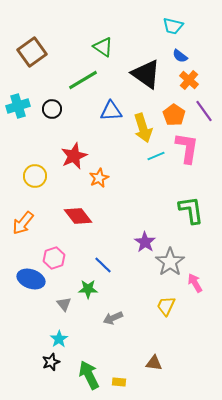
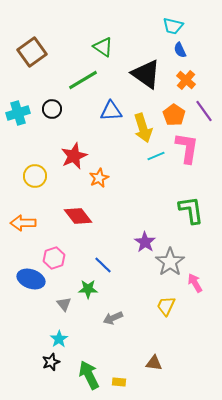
blue semicircle: moved 6 px up; rotated 28 degrees clockwise
orange cross: moved 3 px left
cyan cross: moved 7 px down
orange arrow: rotated 50 degrees clockwise
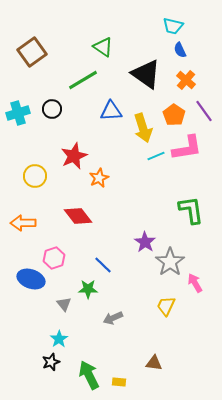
pink L-shape: rotated 72 degrees clockwise
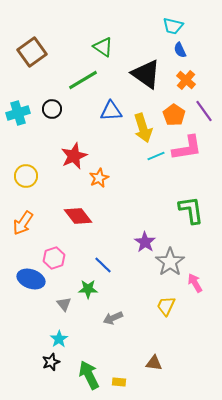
yellow circle: moved 9 px left
orange arrow: rotated 55 degrees counterclockwise
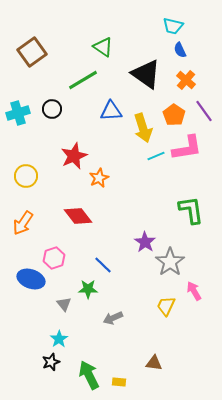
pink arrow: moved 1 px left, 8 px down
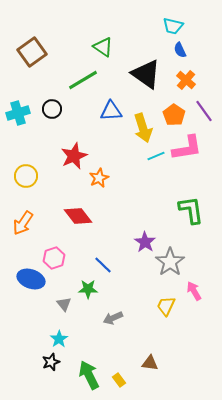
brown triangle: moved 4 px left
yellow rectangle: moved 2 px up; rotated 48 degrees clockwise
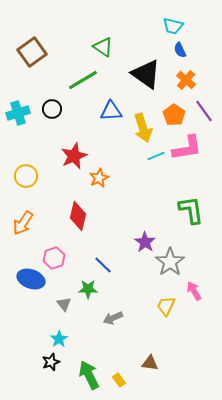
red diamond: rotated 52 degrees clockwise
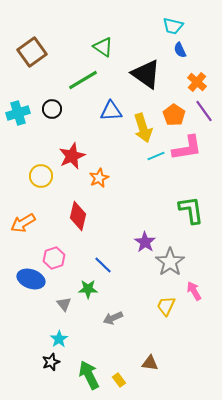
orange cross: moved 11 px right, 2 px down
red star: moved 2 px left
yellow circle: moved 15 px right
orange arrow: rotated 25 degrees clockwise
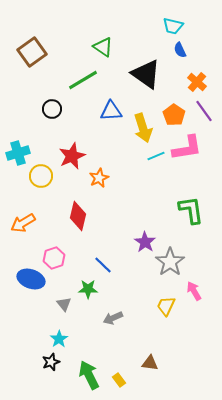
cyan cross: moved 40 px down
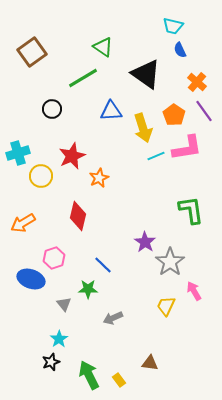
green line: moved 2 px up
